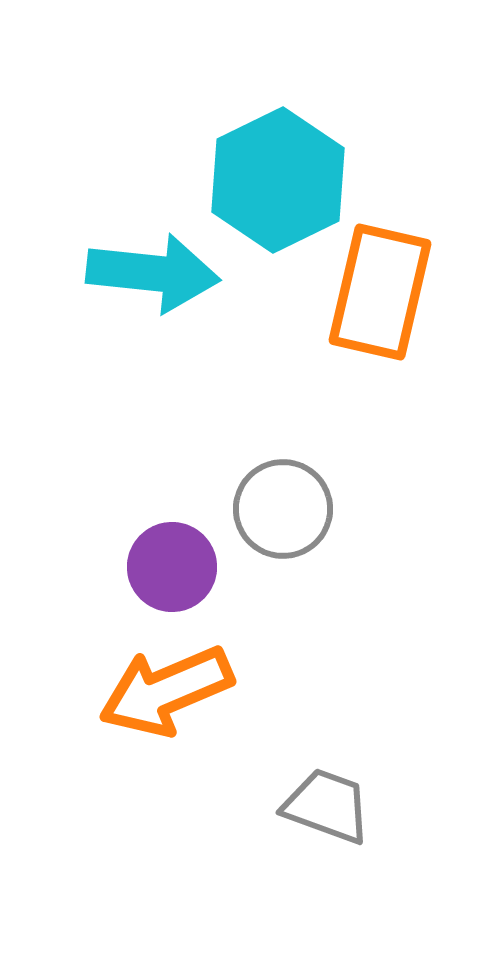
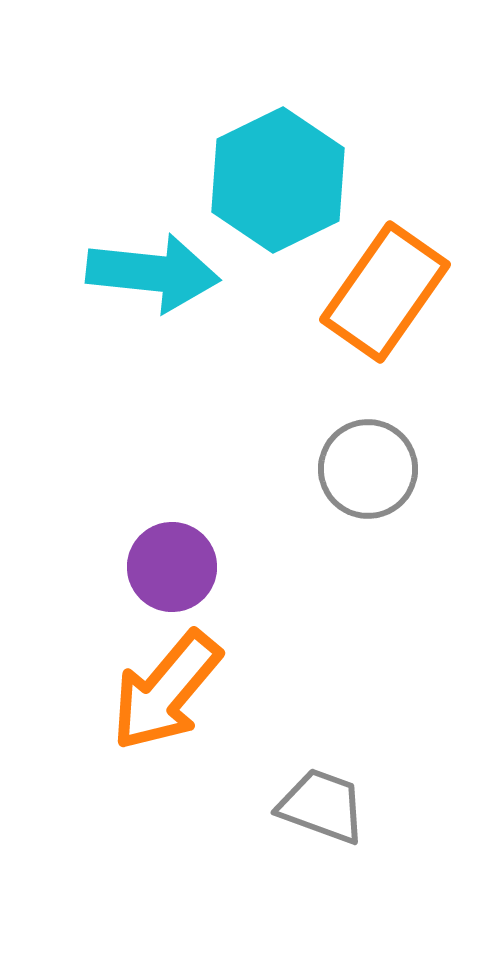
orange rectangle: moved 5 px right; rotated 22 degrees clockwise
gray circle: moved 85 px right, 40 px up
orange arrow: rotated 27 degrees counterclockwise
gray trapezoid: moved 5 px left
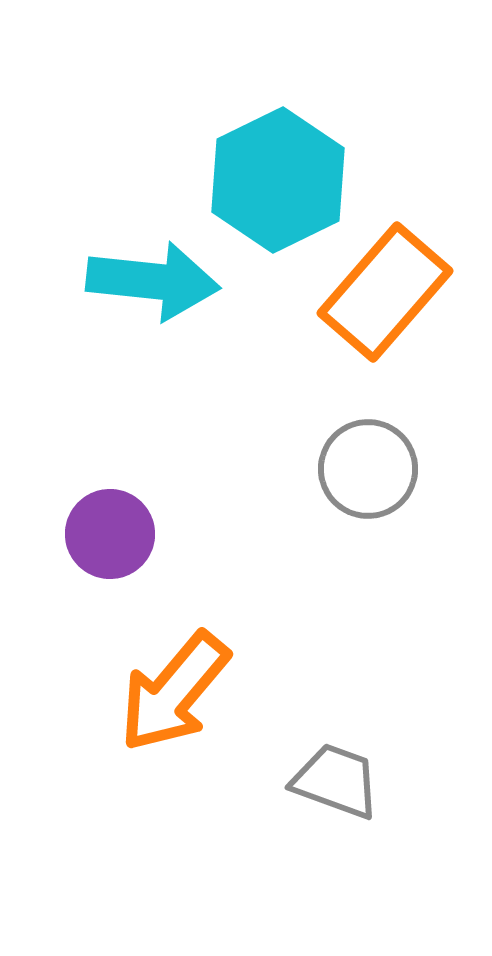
cyan arrow: moved 8 px down
orange rectangle: rotated 6 degrees clockwise
purple circle: moved 62 px left, 33 px up
orange arrow: moved 8 px right, 1 px down
gray trapezoid: moved 14 px right, 25 px up
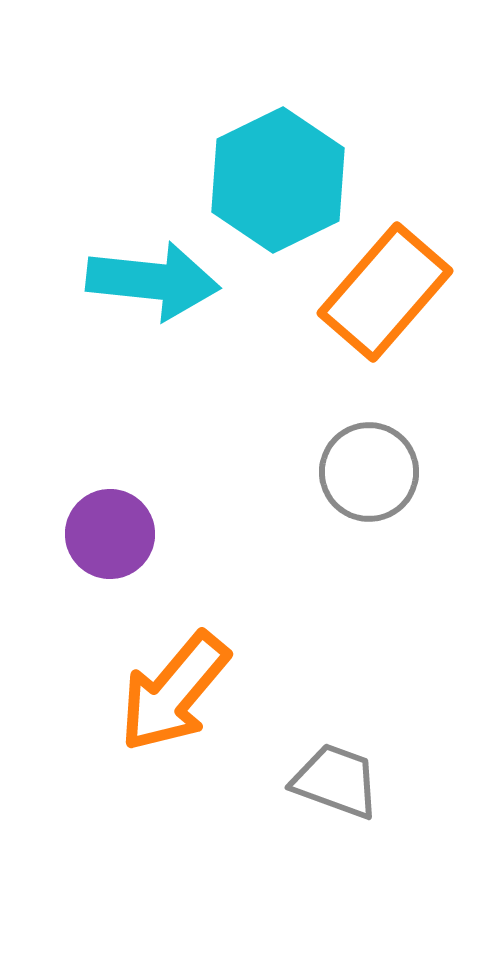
gray circle: moved 1 px right, 3 px down
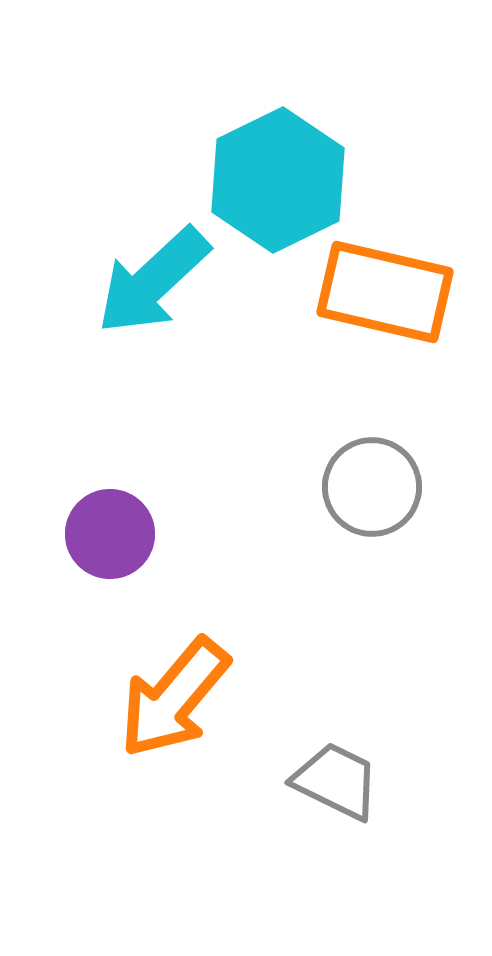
cyan arrow: rotated 131 degrees clockwise
orange rectangle: rotated 62 degrees clockwise
gray circle: moved 3 px right, 15 px down
orange arrow: moved 6 px down
gray trapezoid: rotated 6 degrees clockwise
